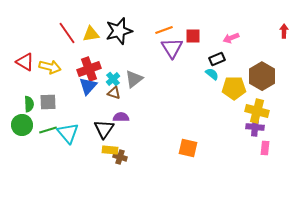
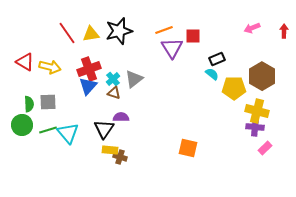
pink arrow: moved 21 px right, 10 px up
pink rectangle: rotated 40 degrees clockwise
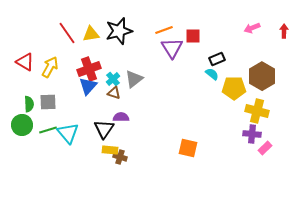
yellow arrow: rotated 75 degrees counterclockwise
purple cross: moved 3 px left, 7 px down
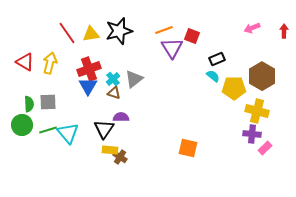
red square: moved 1 px left; rotated 21 degrees clockwise
yellow arrow: moved 4 px up; rotated 15 degrees counterclockwise
cyan semicircle: moved 1 px right, 2 px down
blue triangle: rotated 12 degrees counterclockwise
brown cross: rotated 16 degrees clockwise
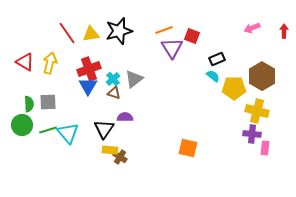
purple semicircle: moved 4 px right
pink rectangle: rotated 40 degrees counterclockwise
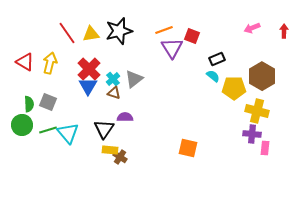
red cross: rotated 25 degrees counterclockwise
gray square: rotated 24 degrees clockwise
